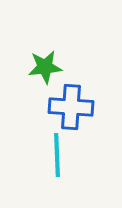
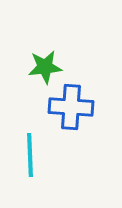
cyan line: moved 27 px left
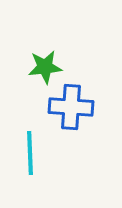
cyan line: moved 2 px up
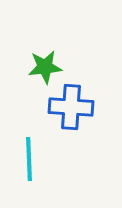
cyan line: moved 1 px left, 6 px down
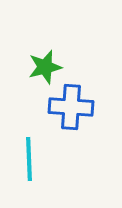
green star: rotated 8 degrees counterclockwise
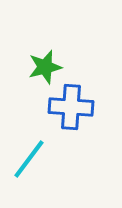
cyan line: rotated 39 degrees clockwise
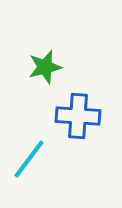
blue cross: moved 7 px right, 9 px down
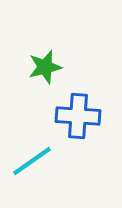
cyan line: moved 3 px right, 2 px down; rotated 18 degrees clockwise
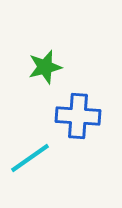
cyan line: moved 2 px left, 3 px up
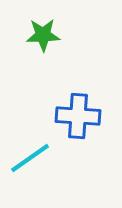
green star: moved 2 px left, 32 px up; rotated 12 degrees clockwise
